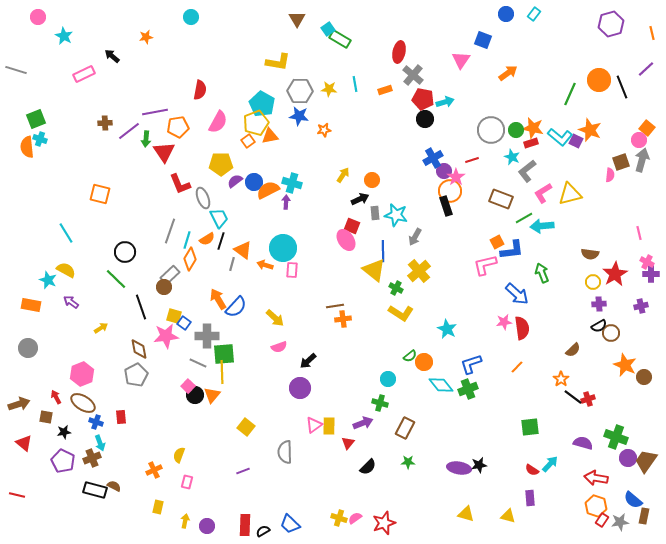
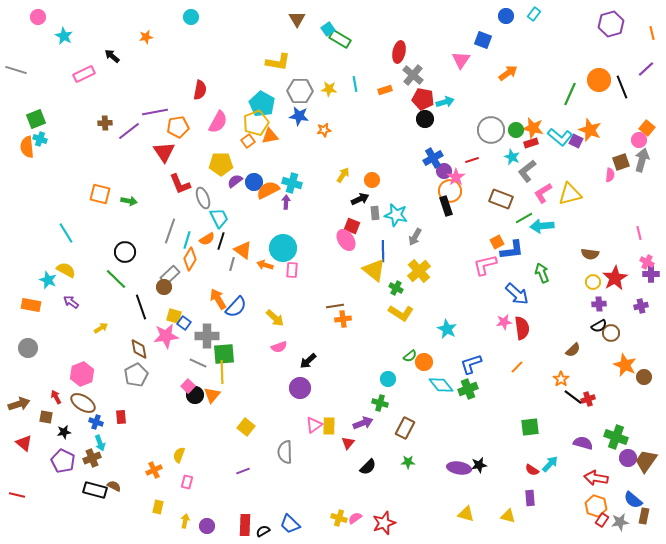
blue circle at (506, 14): moved 2 px down
green arrow at (146, 139): moved 17 px left, 62 px down; rotated 84 degrees counterclockwise
red star at (615, 274): moved 4 px down
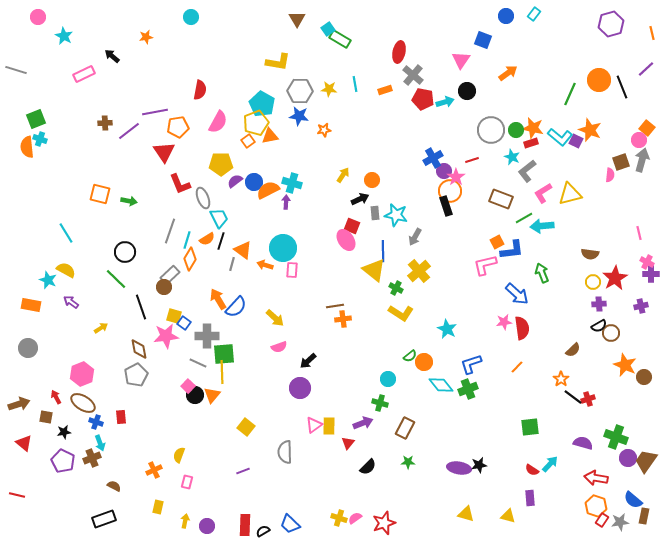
black circle at (425, 119): moved 42 px right, 28 px up
black rectangle at (95, 490): moved 9 px right, 29 px down; rotated 35 degrees counterclockwise
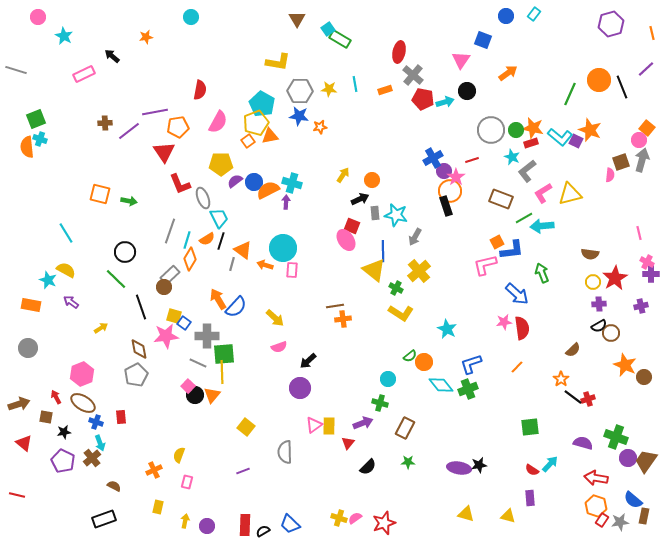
orange star at (324, 130): moved 4 px left, 3 px up
brown cross at (92, 458): rotated 18 degrees counterclockwise
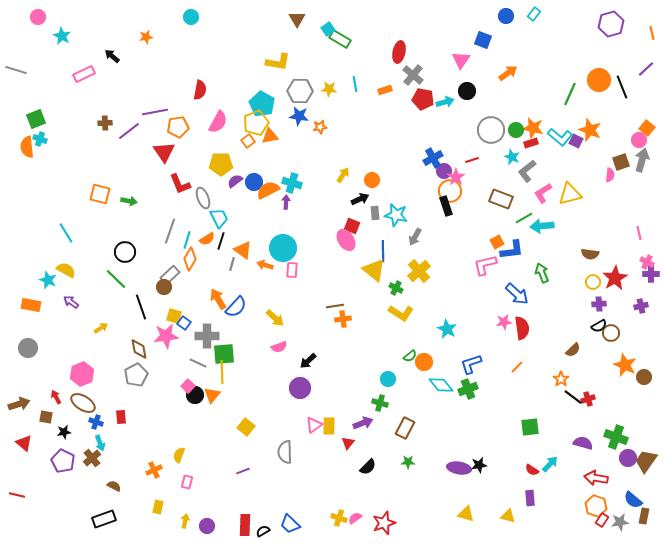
cyan star at (64, 36): moved 2 px left
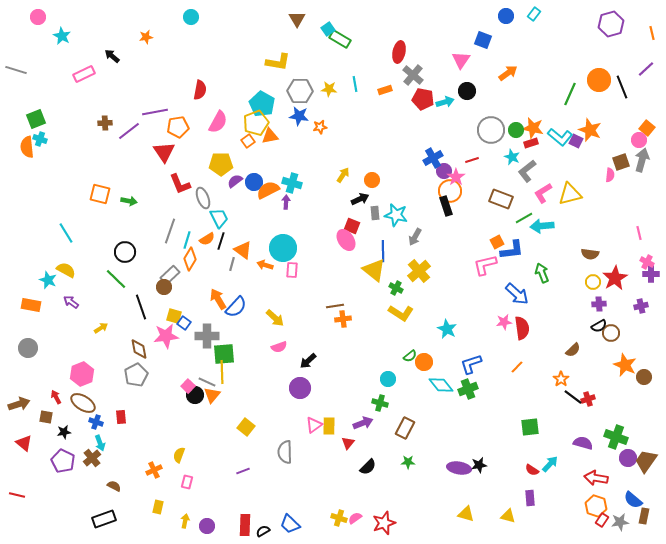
gray line at (198, 363): moved 9 px right, 19 px down
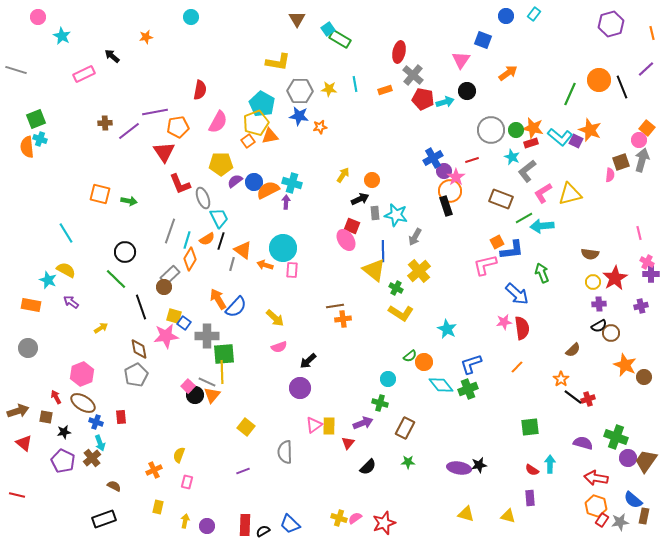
brown arrow at (19, 404): moved 1 px left, 7 px down
cyan arrow at (550, 464): rotated 42 degrees counterclockwise
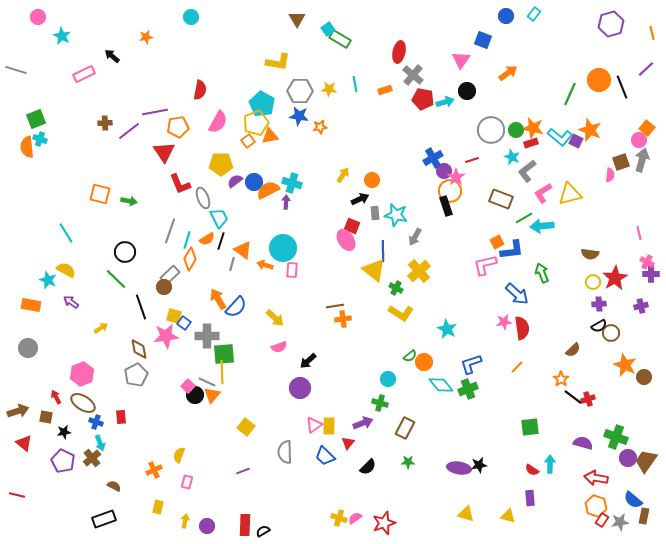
blue trapezoid at (290, 524): moved 35 px right, 68 px up
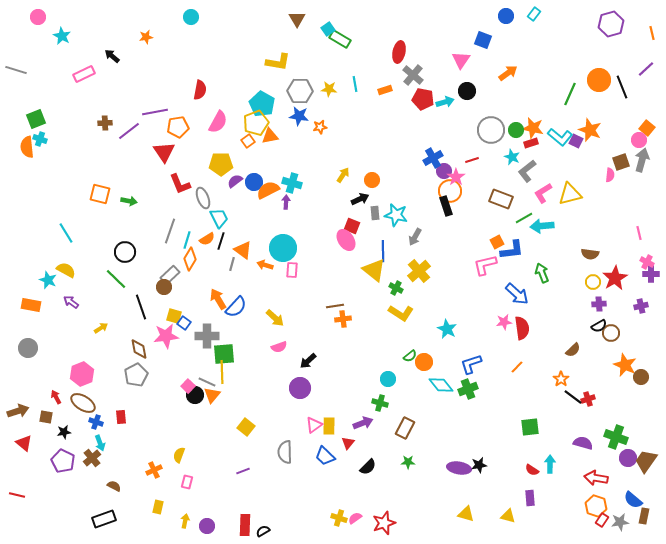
brown circle at (644, 377): moved 3 px left
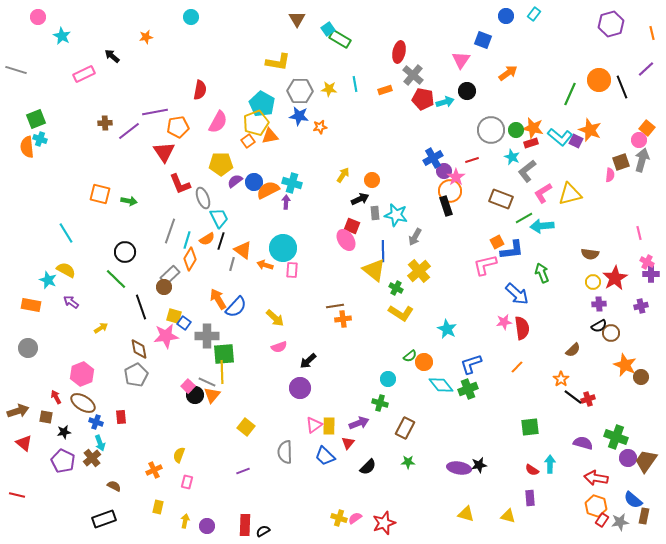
purple arrow at (363, 423): moved 4 px left
